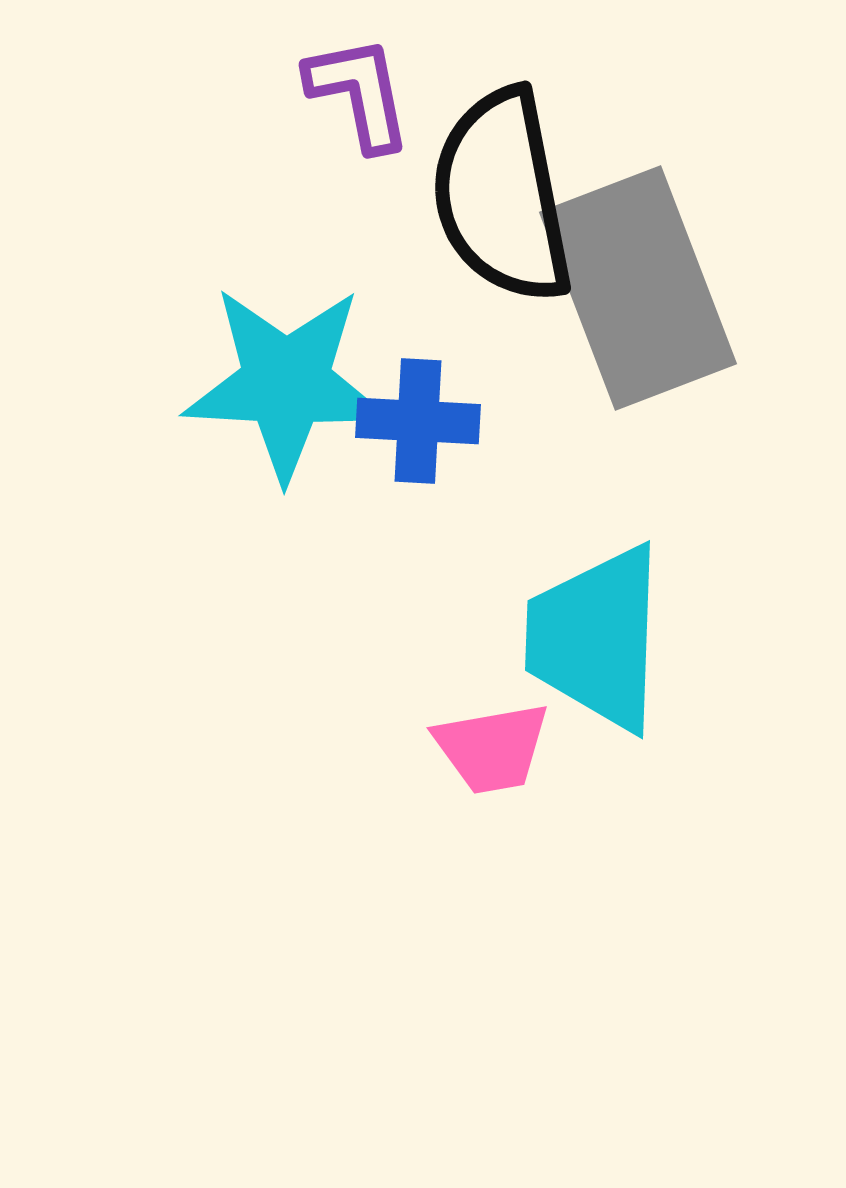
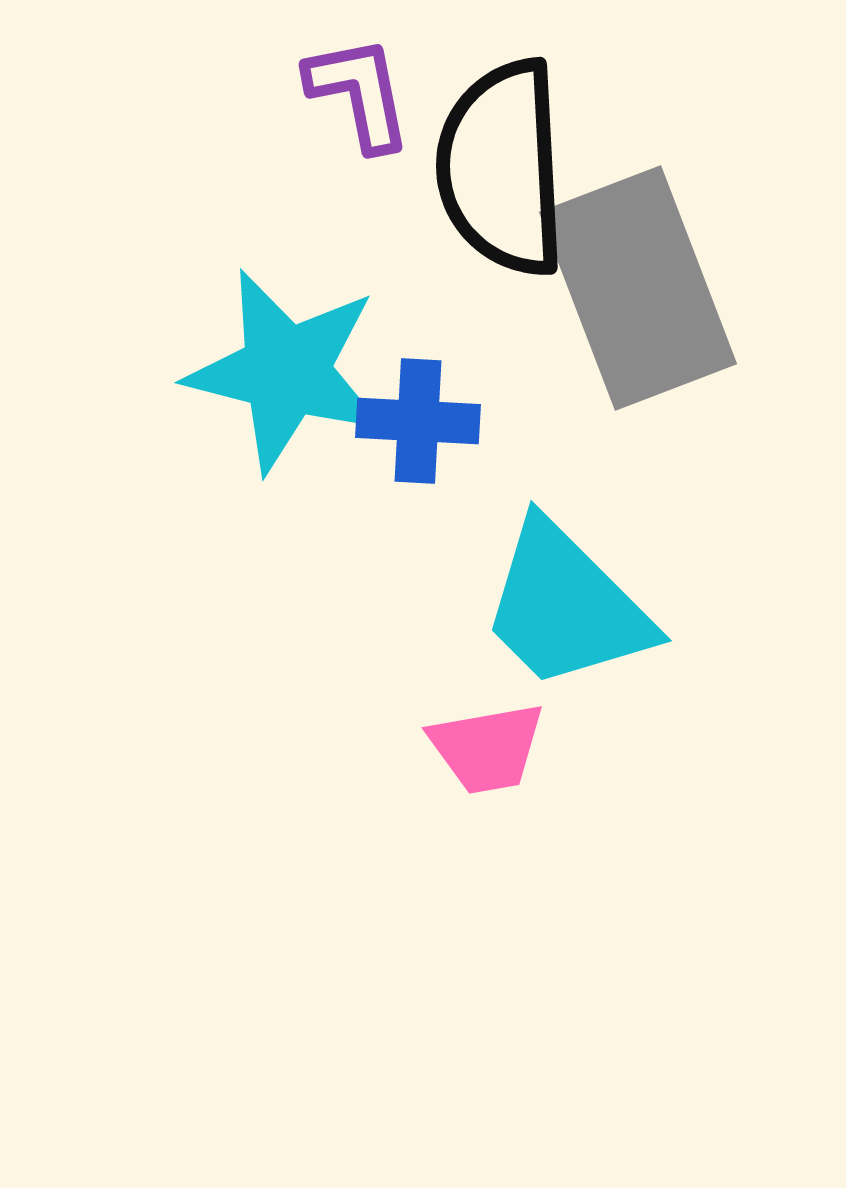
black semicircle: moved 28 px up; rotated 8 degrees clockwise
cyan star: moved 12 px up; rotated 11 degrees clockwise
cyan trapezoid: moved 30 px left, 32 px up; rotated 47 degrees counterclockwise
pink trapezoid: moved 5 px left
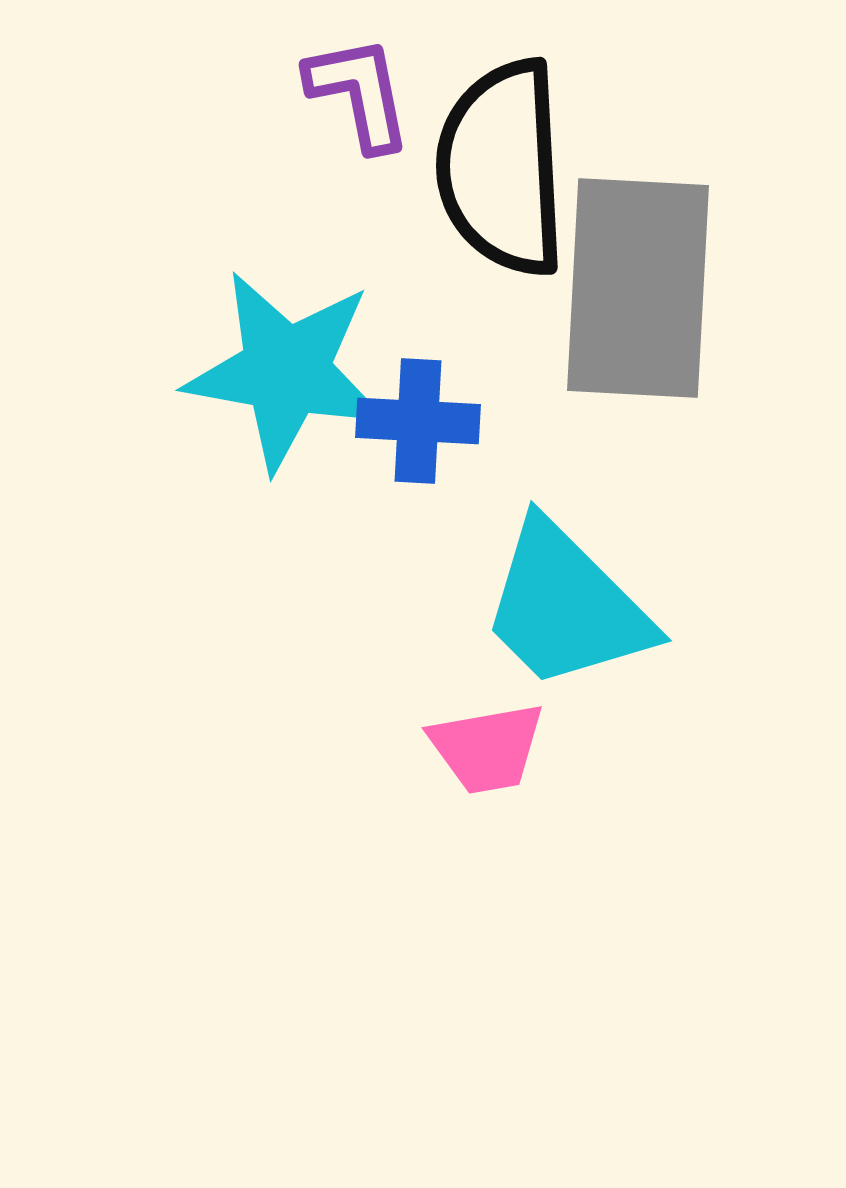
gray rectangle: rotated 24 degrees clockwise
cyan star: rotated 4 degrees counterclockwise
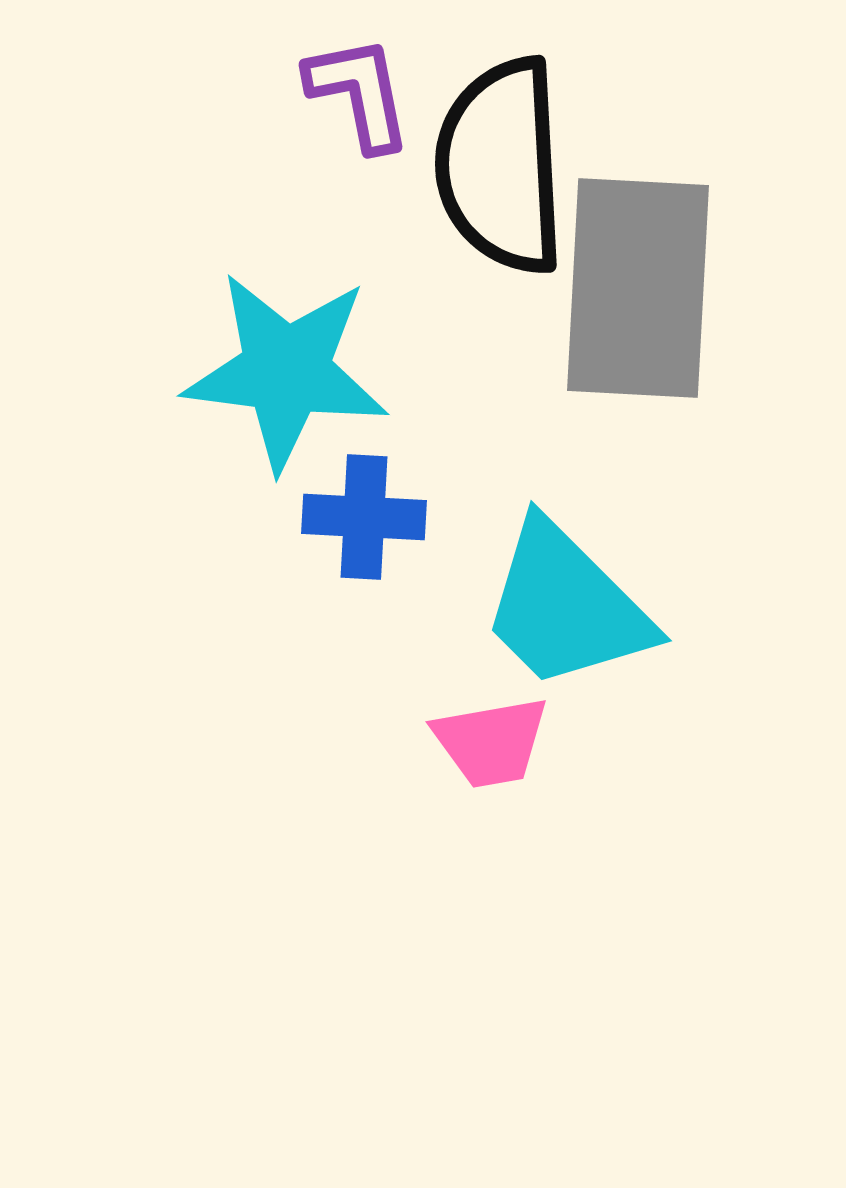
black semicircle: moved 1 px left, 2 px up
cyan star: rotated 3 degrees counterclockwise
blue cross: moved 54 px left, 96 px down
pink trapezoid: moved 4 px right, 6 px up
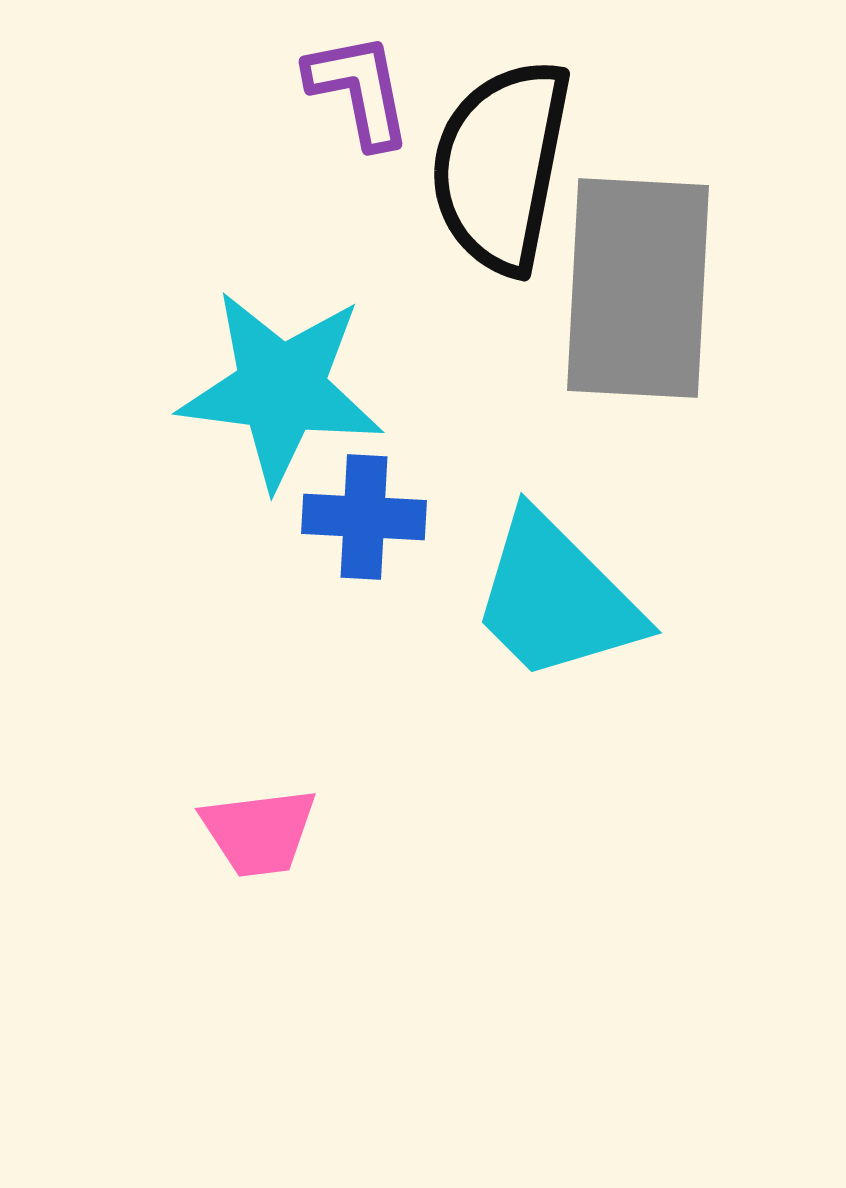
purple L-shape: moved 3 px up
black semicircle: rotated 14 degrees clockwise
cyan star: moved 5 px left, 18 px down
cyan trapezoid: moved 10 px left, 8 px up
pink trapezoid: moved 232 px left, 90 px down; rotated 3 degrees clockwise
